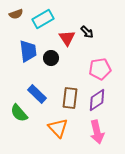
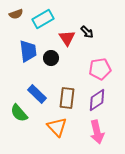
brown rectangle: moved 3 px left
orange triangle: moved 1 px left, 1 px up
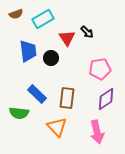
purple diamond: moved 9 px right, 1 px up
green semicircle: rotated 42 degrees counterclockwise
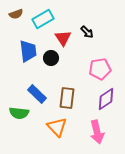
red triangle: moved 4 px left
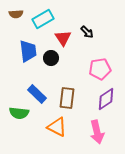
brown semicircle: rotated 16 degrees clockwise
orange triangle: rotated 20 degrees counterclockwise
